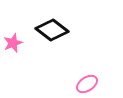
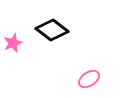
pink ellipse: moved 2 px right, 5 px up
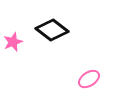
pink star: moved 1 px up
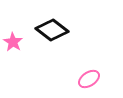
pink star: rotated 18 degrees counterclockwise
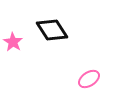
black diamond: rotated 20 degrees clockwise
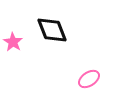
black diamond: rotated 12 degrees clockwise
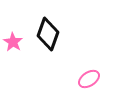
black diamond: moved 4 px left, 4 px down; rotated 40 degrees clockwise
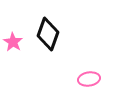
pink ellipse: rotated 25 degrees clockwise
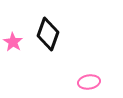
pink ellipse: moved 3 px down
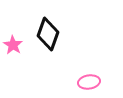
pink star: moved 3 px down
